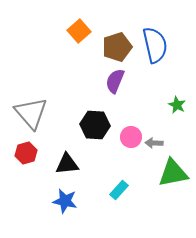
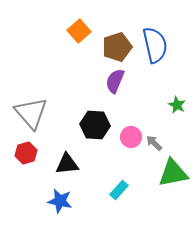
gray arrow: rotated 42 degrees clockwise
blue star: moved 5 px left
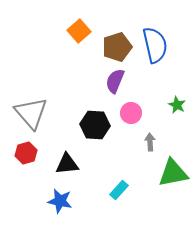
pink circle: moved 24 px up
gray arrow: moved 4 px left, 1 px up; rotated 42 degrees clockwise
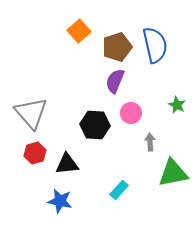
red hexagon: moved 9 px right
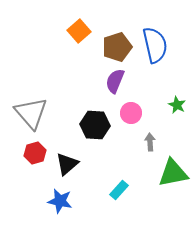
black triangle: rotated 35 degrees counterclockwise
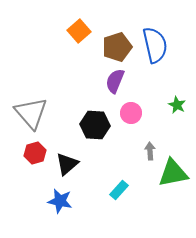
gray arrow: moved 9 px down
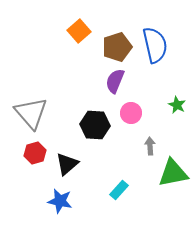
gray arrow: moved 5 px up
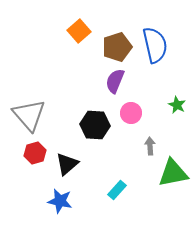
gray triangle: moved 2 px left, 2 px down
cyan rectangle: moved 2 px left
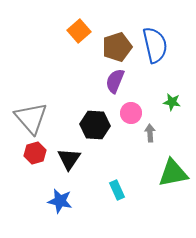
green star: moved 5 px left, 3 px up; rotated 18 degrees counterclockwise
gray triangle: moved 2 px right, 3 px down
gray arrow: moved 13 px up
black triangle: moved 2 px right, 5 px up; rotated 15 degrees counterclockwise
cyan rectangle: rotated 66 degrees counterclockwise
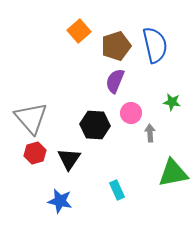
brown pentagon: moved 1 px left, 1 px up
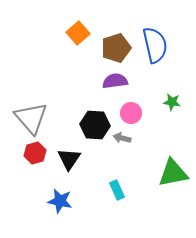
orange square: moved 1 px left, 2 px down
brown pentagon: moved 2 px down
purple semicircle: rotated 60 degrees clockwise
gray arrow: moved 28 px left, 5 px down; rotated 72 degrees counterclockwise
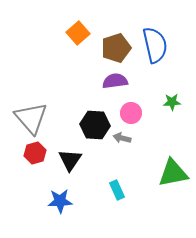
green star: rotated 12 degrees counterclockwise
black triangle: moved 1 px right, 1 px down
blue star: rotated 15 degrees counterclockwise
